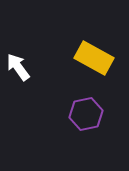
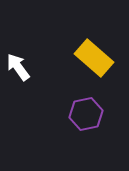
yellow rectangle: rotated 12 degrees clockwise
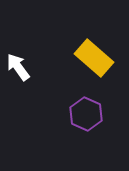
purple hexagon: rotated 24 degrees counterclockwise
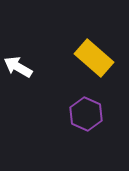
white arrow: rotated 24 degrees counterclockwise
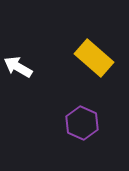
purple hexagon: moved 4 px left, 9 px down
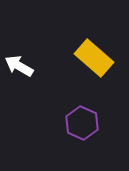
white arrow: moved 1 px right, 1 px up
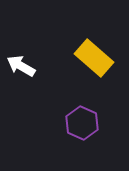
white arrow: moved 2 px right
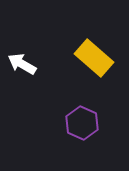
white arrow: moved 1 px right, 2 px up
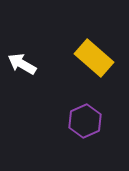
purple hexagon: moved 3 px right, 2 px up; rotated 12 degrees clockwise
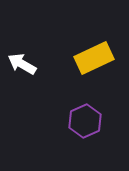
yellow rectangle: rotated 66 degrees counterclockwise
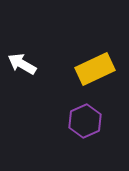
yellow rectangle: moved 1 px right, 11 px down
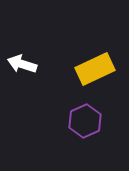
white arrow: rotated 12 degrees counterclockwise
